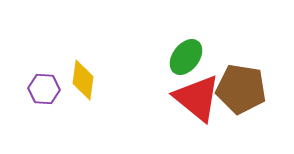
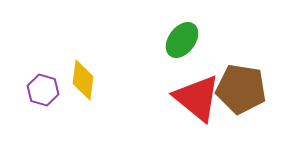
green ellipse: moved 4 px left, 17 px up
purple hexagon: moved 1 px left, 1 px down; rotated 12 degrees clockwise
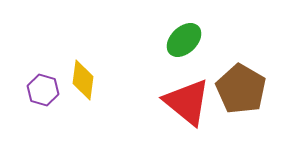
green ellipse: moved 2 px right; rotated 9 degrees clockwise
brown pentagon: rotated 21 degrees clockwise
red triangle: moved 10 px left, 4 px down
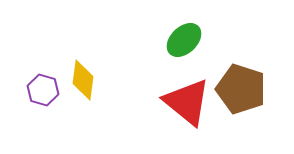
brown pentagon: rotated 12 degrees counterclockwise
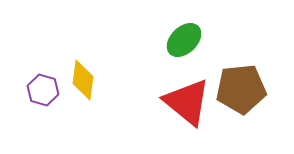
brown pentagon: rotated 24 degrees counterclockwise
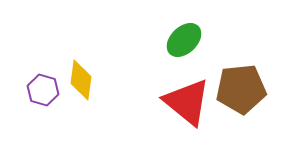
yellow diamond: moved 2 px left
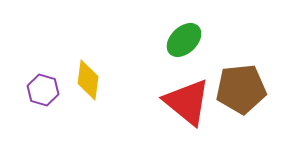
yellow diamond: moved 7 px right
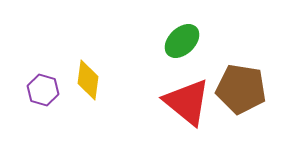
green ellipse: moved 2 px left, 1 px down
brown pentagon: rotated 15 degrees clockwise
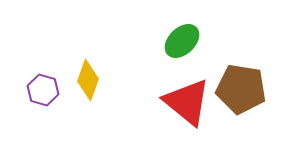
yellow diamond: rotated 12 degrees clockwise
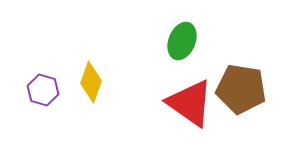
green ellipse: rotated 24 degrees counterclockwise
yellow diamond: moved 3 px right, 2 px down
red triangle: moved 3 px right, 1 px down; rotated 4 degrees counterclockwise
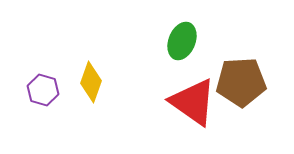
brown pentagon: moved 7 px up; rotated 12 degrees counterclockwise
red triangle: moved 3 px right, 1 px up
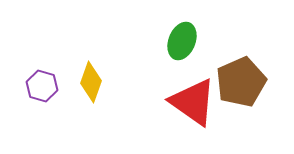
brown pentagon: rotated 21 degrees counterclockwise
purple hexagon: moved 1 px left, 4 px up
